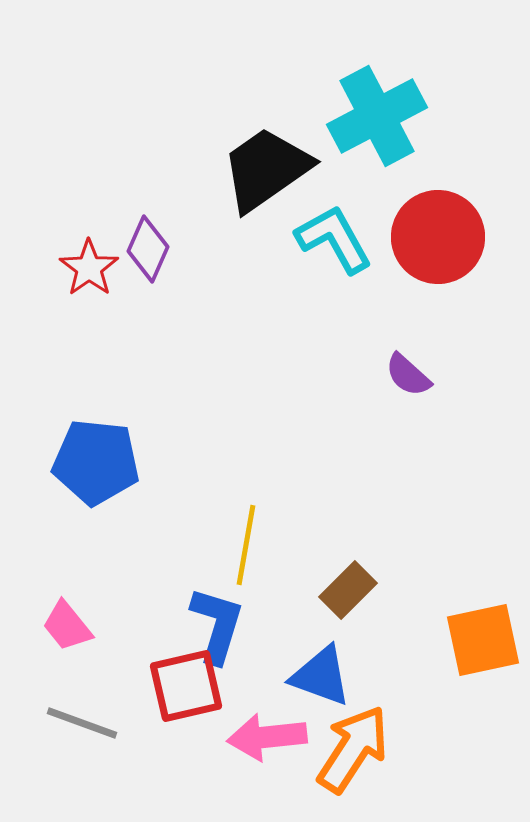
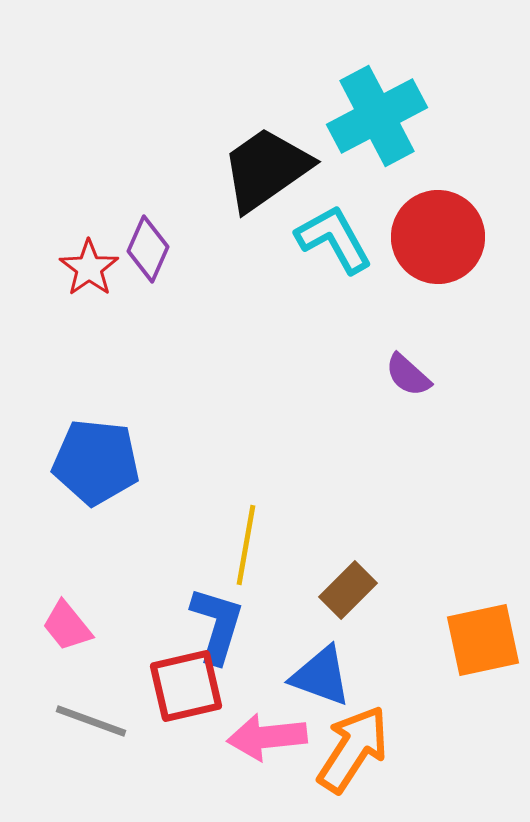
gray line: moved 9 px right, 2 px up
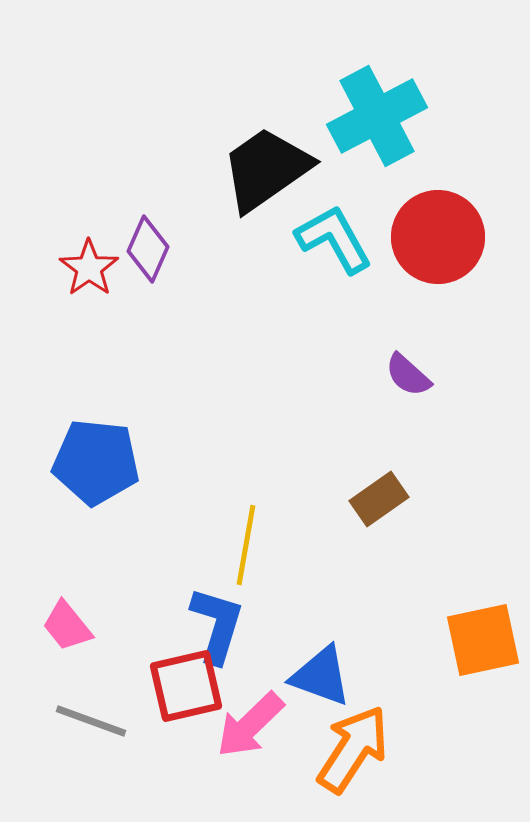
brown rectangle: moved 31 px right, 91 px up; rotated 10 degrees clockwise
pink arrow: moved 17 px left, 12 px up; rotated 38 degrees counterclockwise
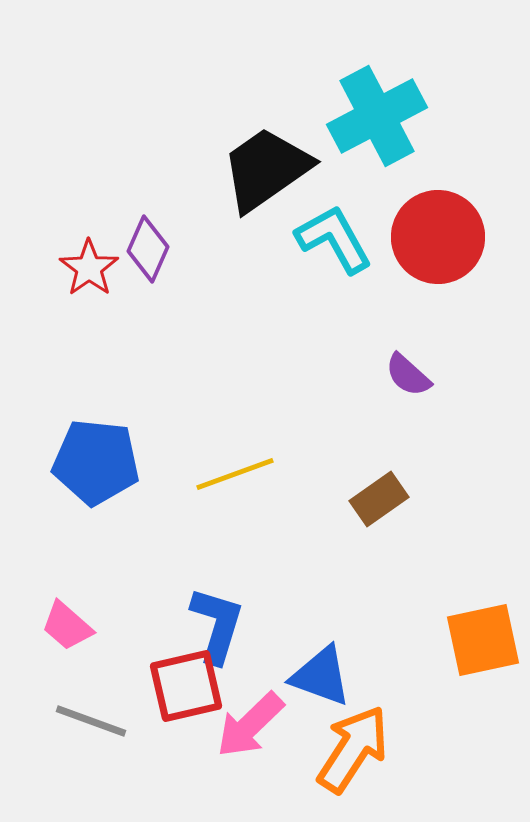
yellow line: moved 11 px left, 71 px up; rotated 60 degrees clockwise
pink trapezoid: rotated 10 degrees counterclockwise
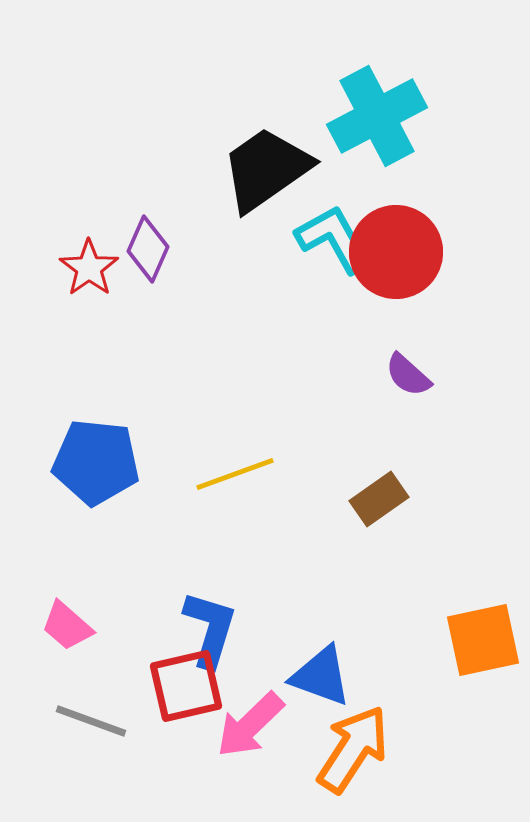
red circle: moved 42 px left, 15 px down
blue L-shape: moved 7 px left, 4 px down
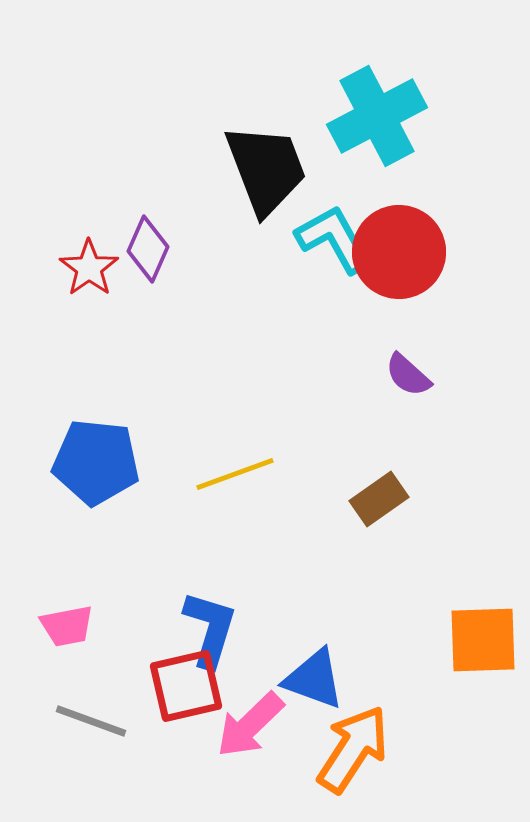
black trapezoid: rotated 104 degrees clockwise
red circle: moved 3 px right
pink trapezoid: rotated 52 degrees counterclockwise
orange square: rotated 10 degrees clockwise
blue triangle: moved 7 px left, 3 px down
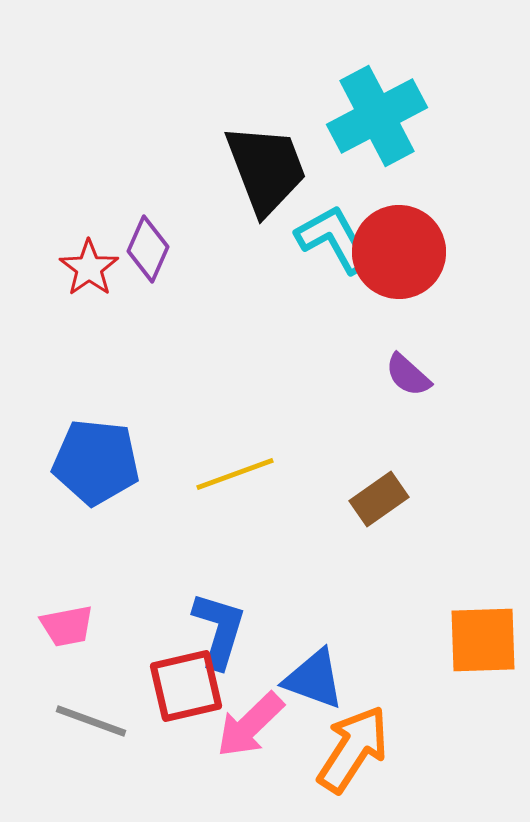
blue L-shape: moved 9 px right, 1 px down
